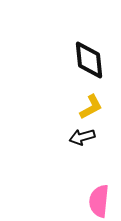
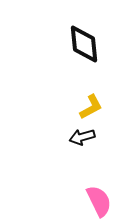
black diamond: moved 5 px left, 16 px up
pink semicircle: rotated 148 degrees clockwise
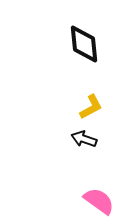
black arrow: moved 2 px right, 2 px down; rotated 35 degrees clockwise
pink semicircle: rotated 28 degrees counterclockwise
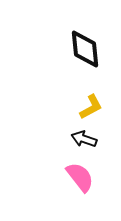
black diamond: moved 1 px right, 5 px down
pink semicircle: moved 19 px left, 24 px up; rotated 16 degrees clockwise
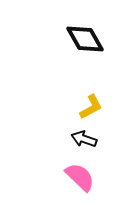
black diamond: moved 10 px up; rotated 24 degrees counterclockwise
pink semicircle: rotated 8 degrees counterclockwise
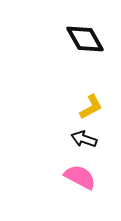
pink semicircle: rotated 16 degrees counterclockwise
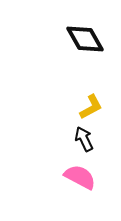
black arrow: rotated 45 degrees clockwise
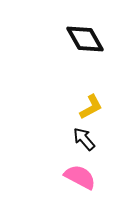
black arrow: rotated 15 degrees counterclockwise
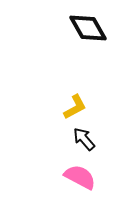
black diamond: moved 3 px right, 11 px up
yellow L-shape: moved 16 px left
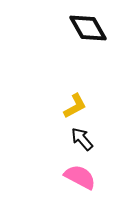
yellow L-shape: moved 1 px up
black arrow: moved 2 px left
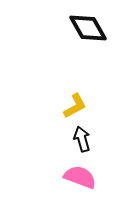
black arrow: rotated 25 degrees clockwise
pink semicircle: rotated 8 degrees counterclockwise
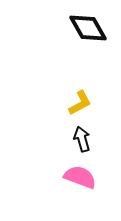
yellow L-shape: moved 5 px right, 3 px up
